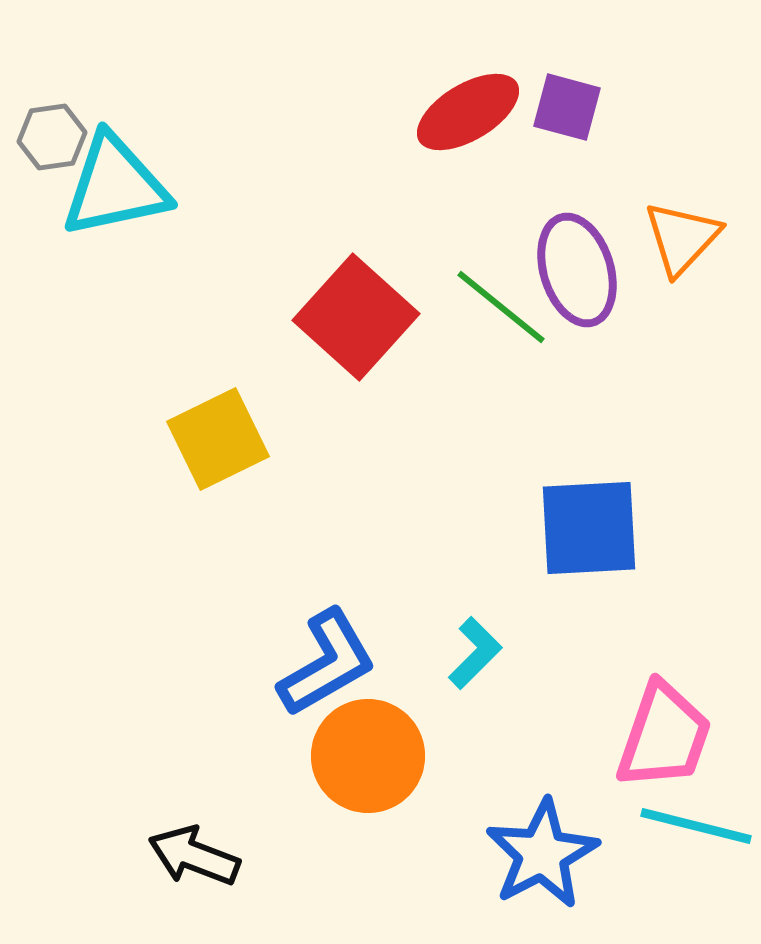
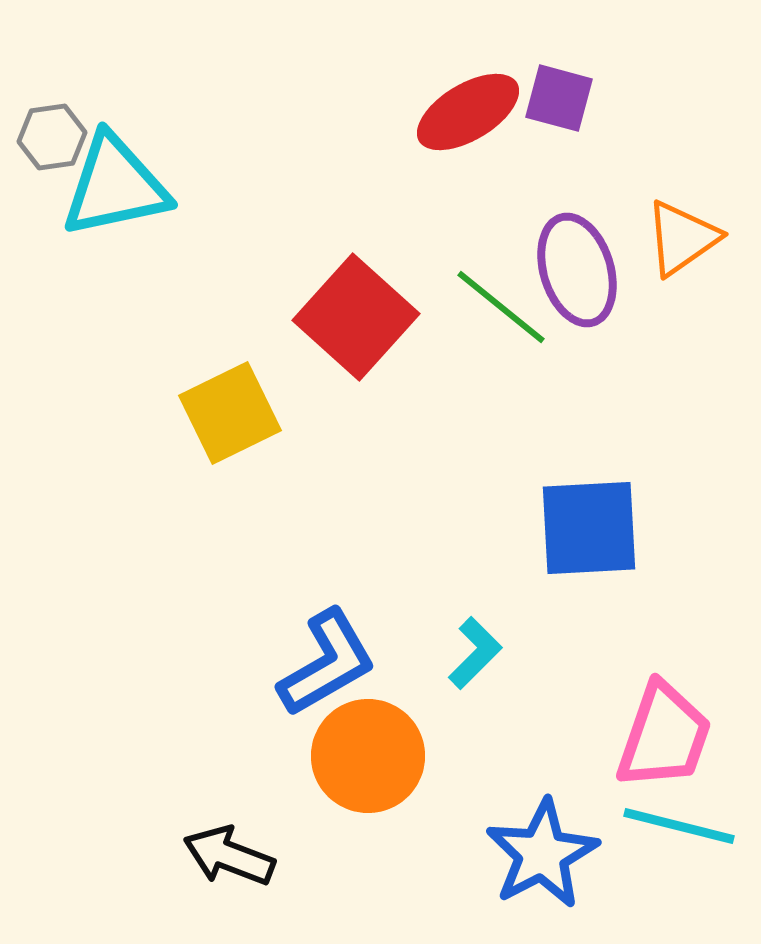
purple square: moved 8 px left, 9 px up
orange triangle: rotated 12 degrees clockwise
yellow square: moved 12 px right, 26 px up
cyan line: moved 17 px left
black arrow: moved 35 px right
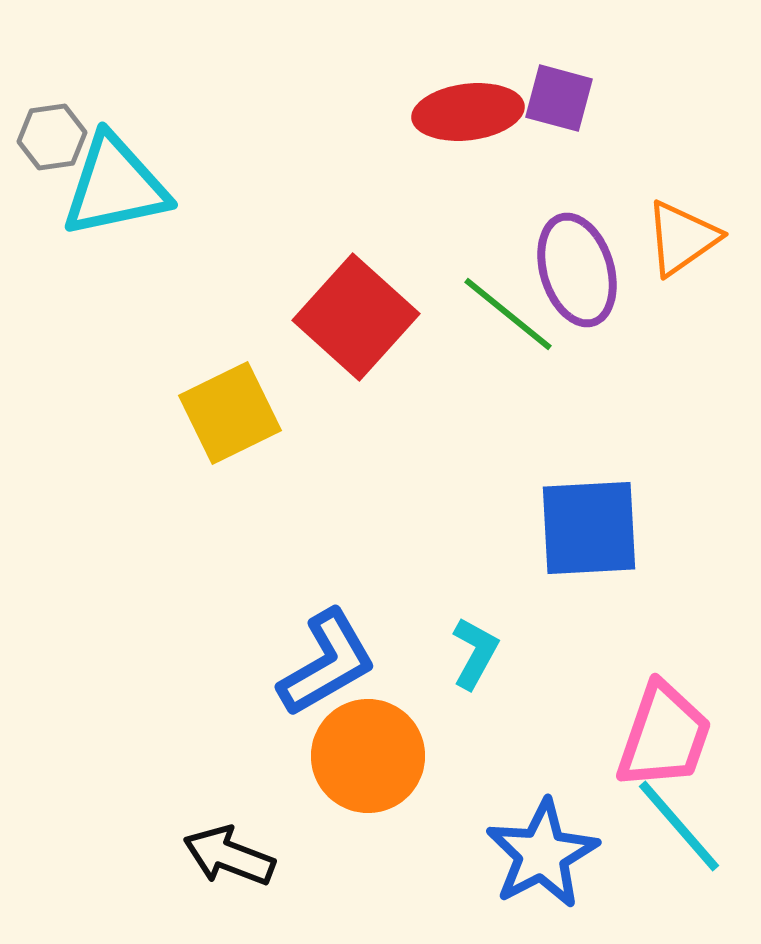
red ellipse: rotated 24 degrees clockwise
green line: moved 7 px right, 7 px down
cyan L-shape: rotated 16 degrees counterclockwise
cyan line: rotated 35 degrees clockwise
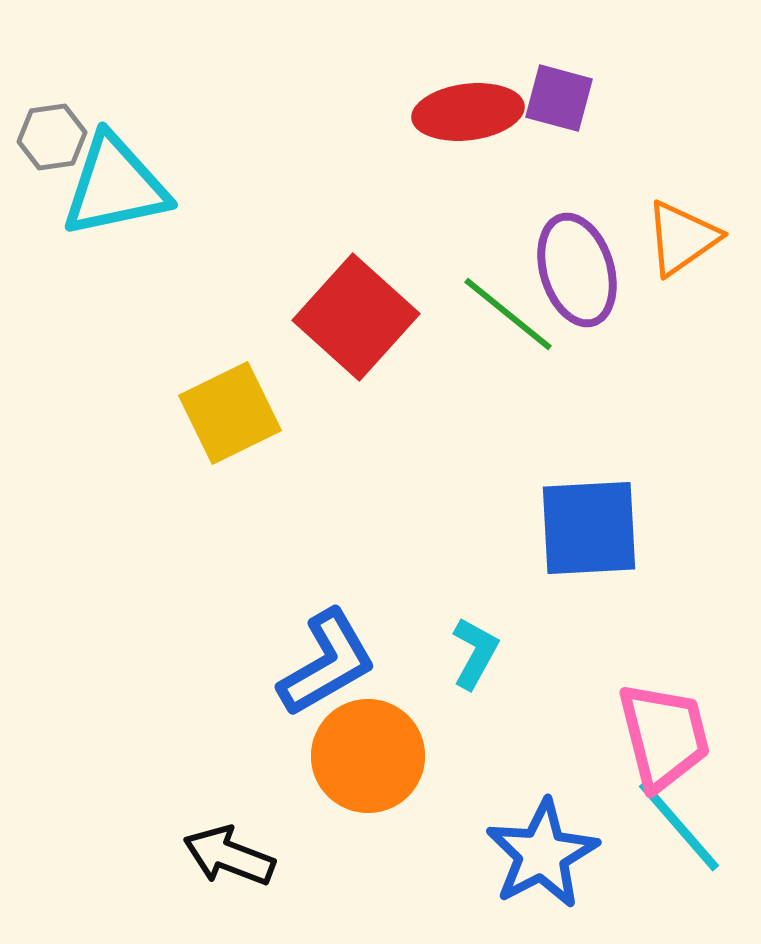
pink trapezoid: rotated 33 degrees counterclockwise
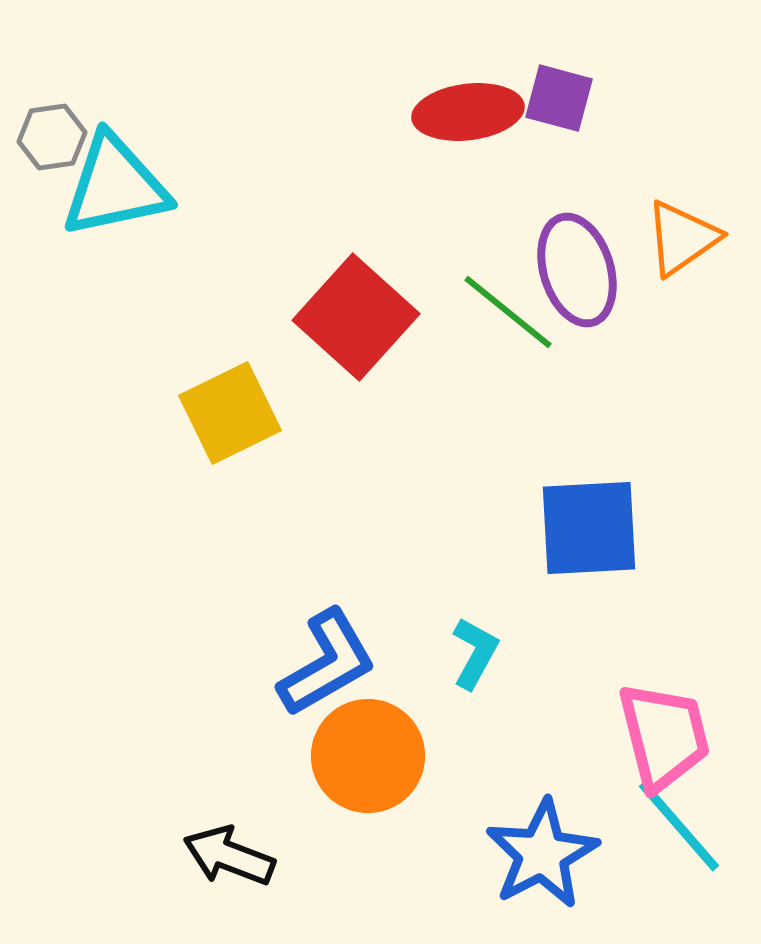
green line: moved 2 px up
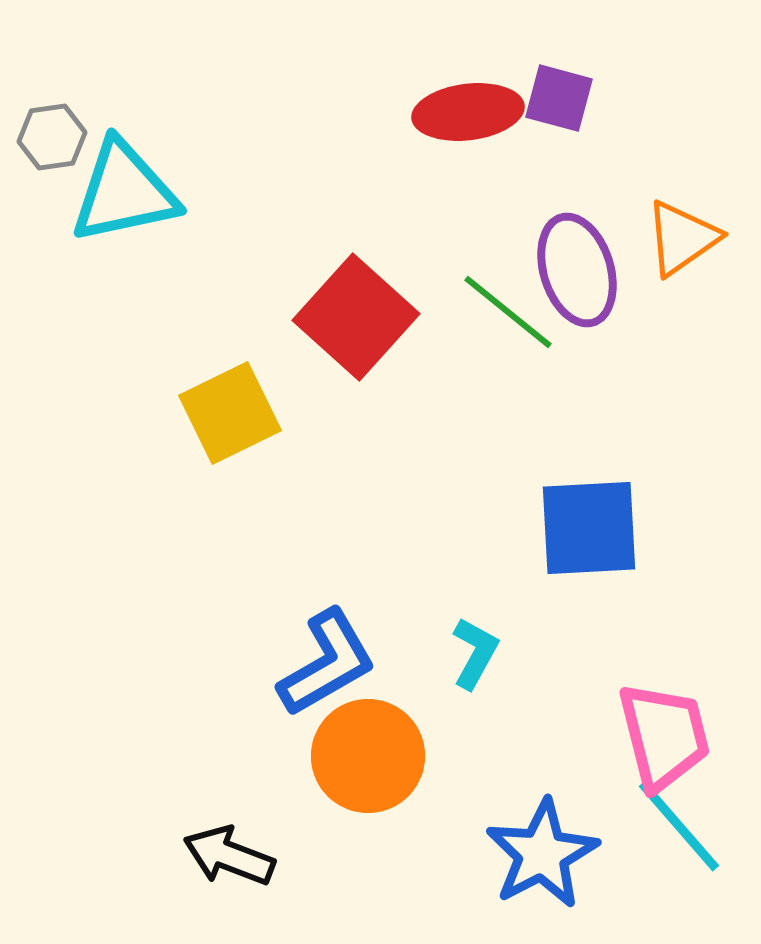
cyan triangle: moved 9 px right, 6 px down
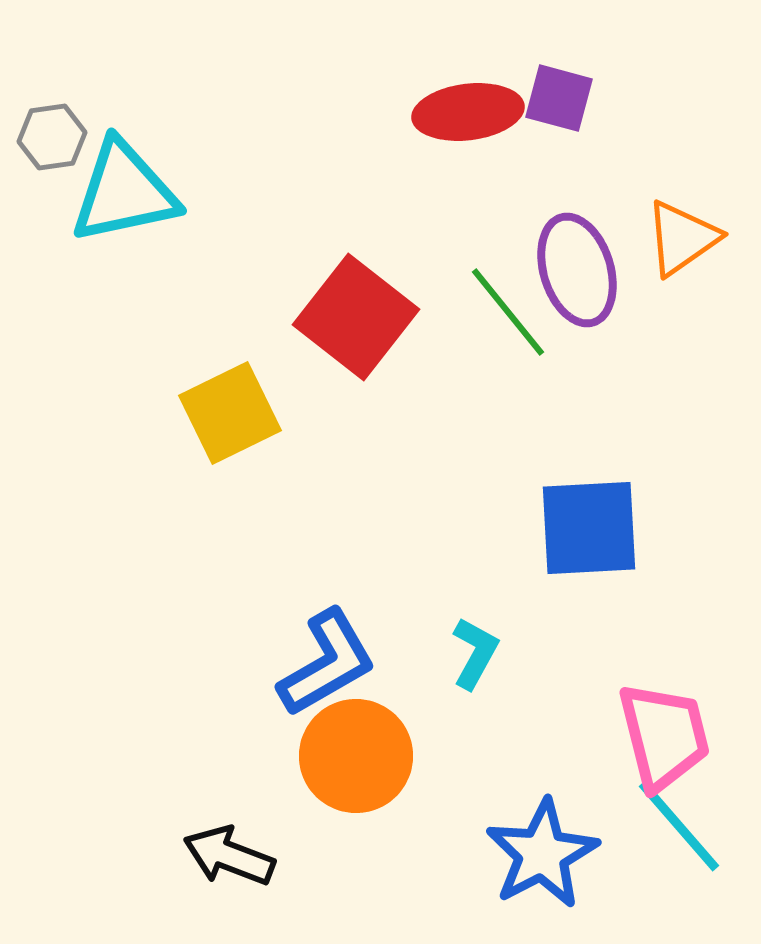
green line: rotated 12 degrees clockwise
red square: rotated 4 degrees counterclockwise
orange circle: moved 12 px left
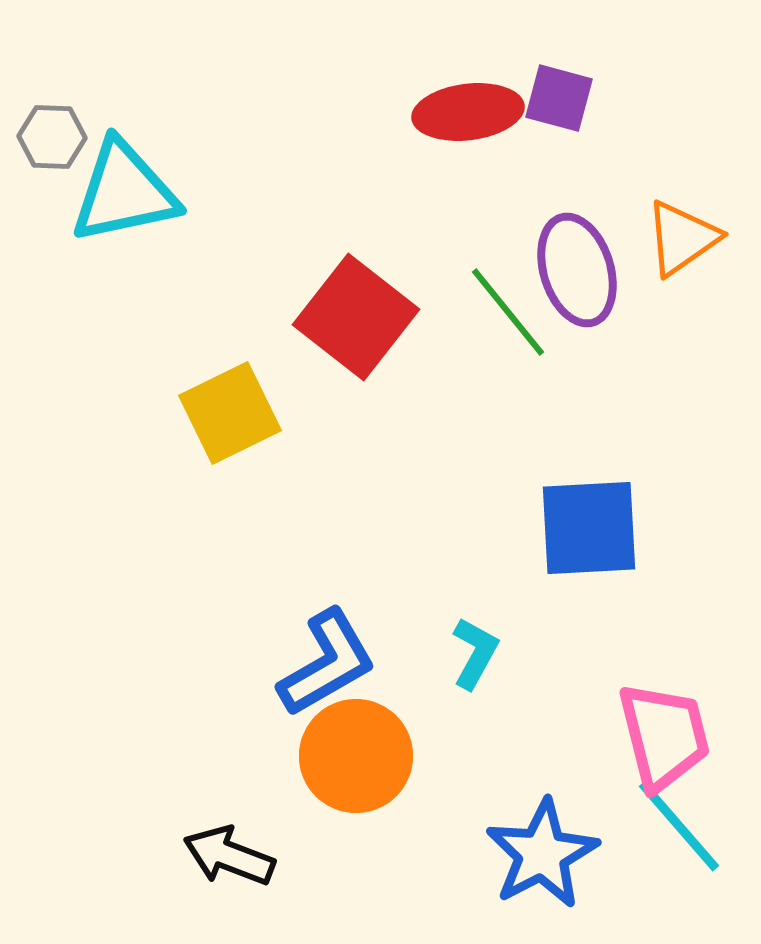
gray hexagon: rotated 10 degrees clockwise
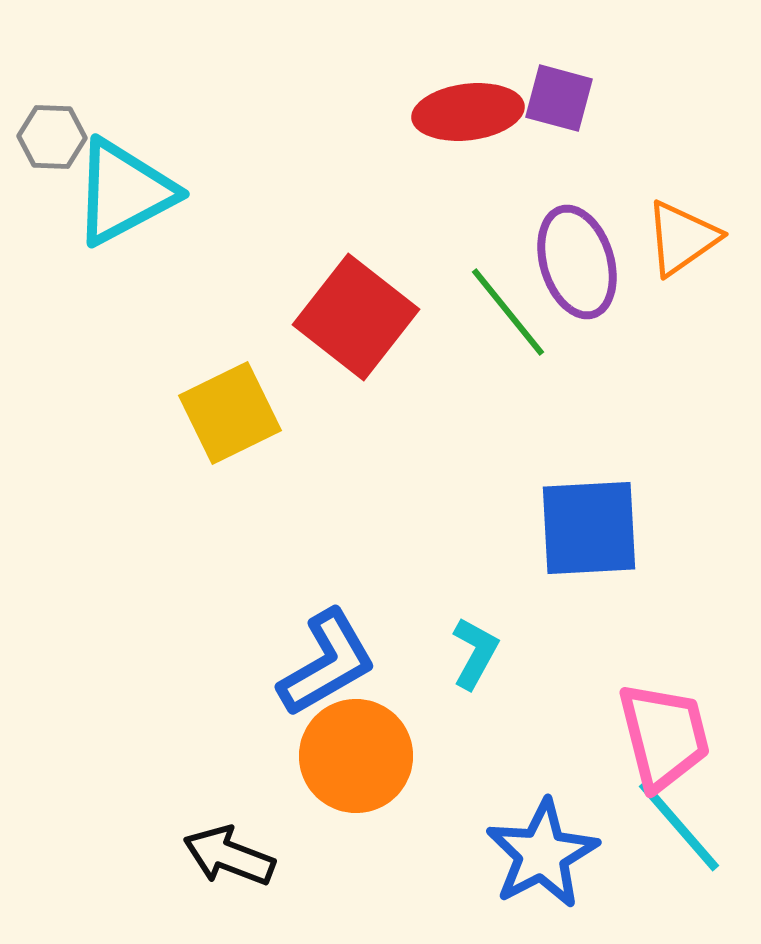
cyan triangle: rotated 16 degrees counterclockwise
purple ellipse: moved 8 px up
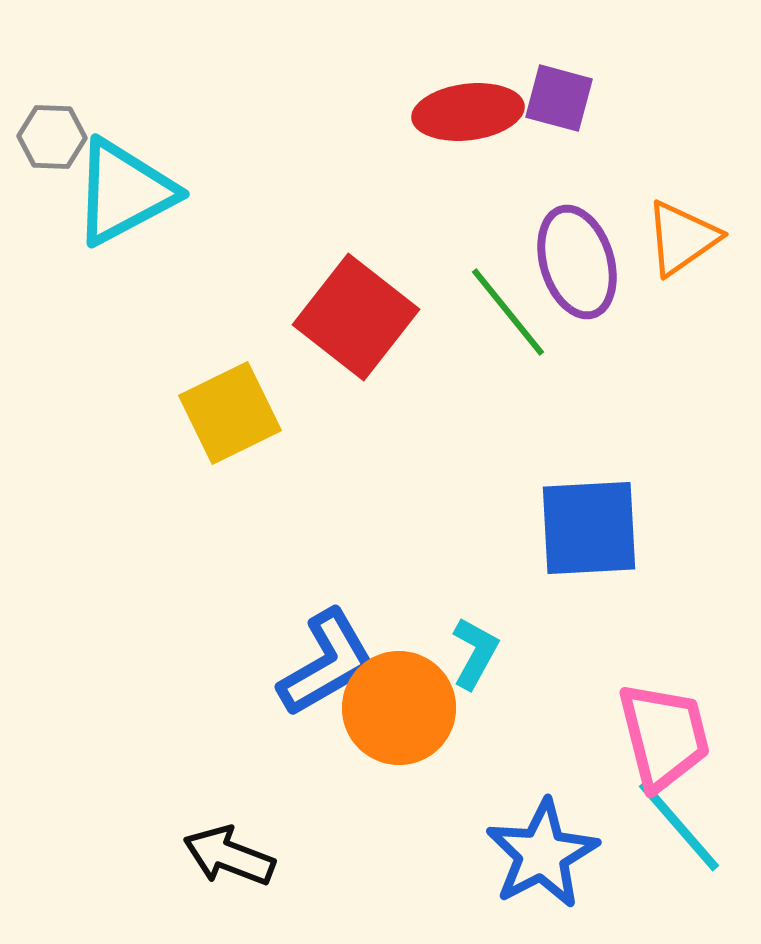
orange circle: moved 43 px right, 48 px up
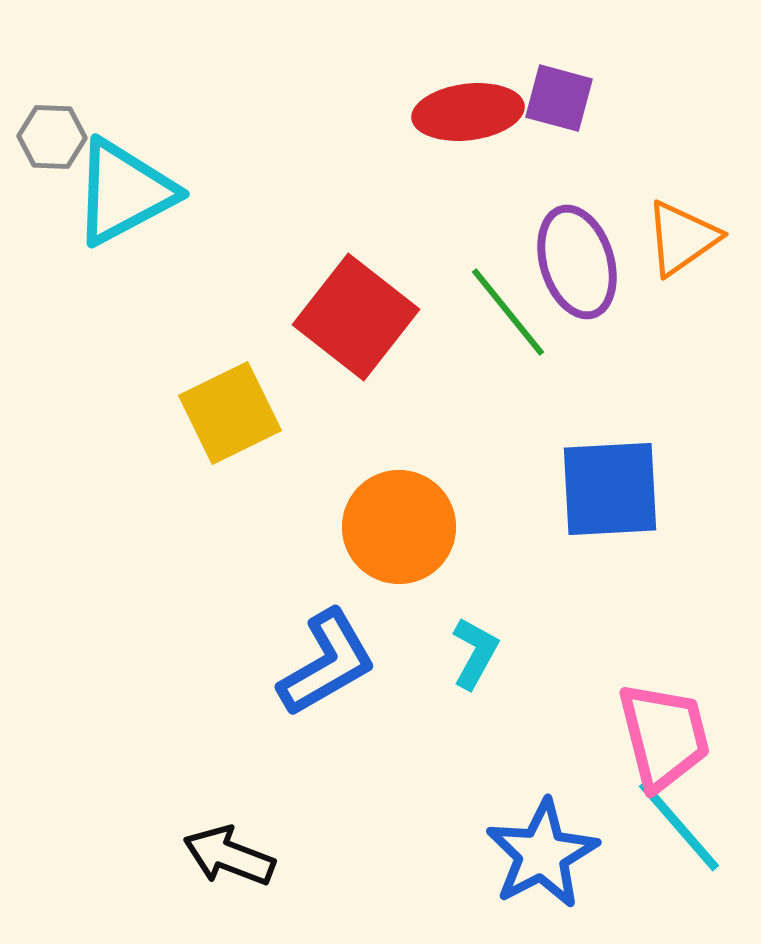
blue square: moved 21 px right, 39 px up
orange circle: moved 181 px up
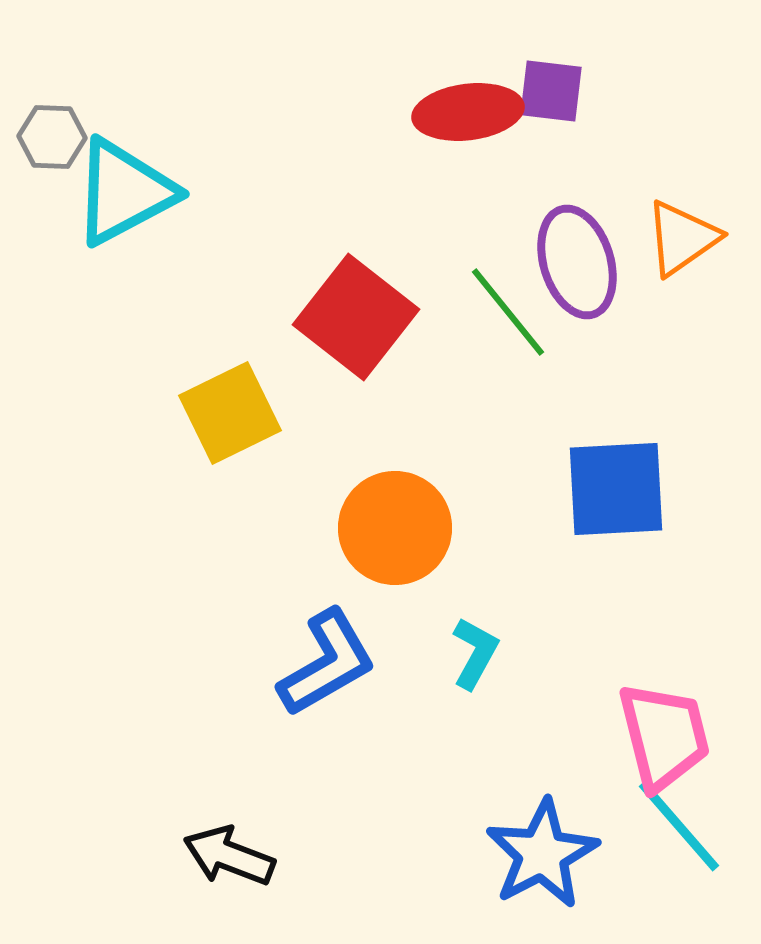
purple square: moved 8 px left, 7 px up; rotated 8 degrees counterclockwise
blue square: moved 6 px right
orange circle: moved 4 px left, 1 px down
